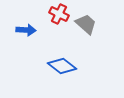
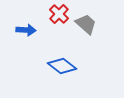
red cross: rotated 18 degrees clockwise
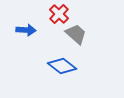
gray trapezoid: moved 10 px left, 10 px down
